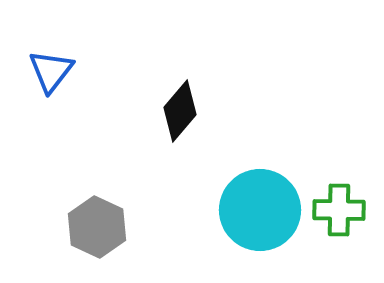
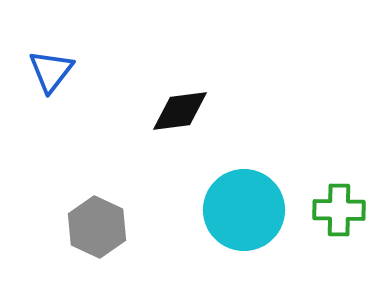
black diamond: rotated 42 degrees clockwise
cyan circle: moved 16 px left
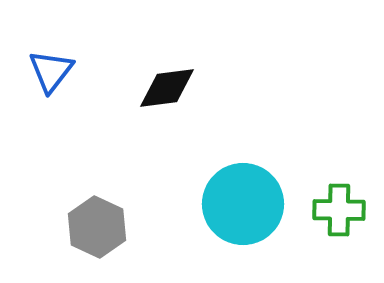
black diamond: moved 13 px left, 23 px up
cyan circle: moved 1 px left, 6 px up
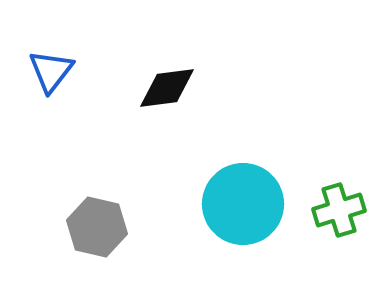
green cross: rotated 18 degrees counterclockwise
gray hexagon: rotated 12 degrees counterclockwise
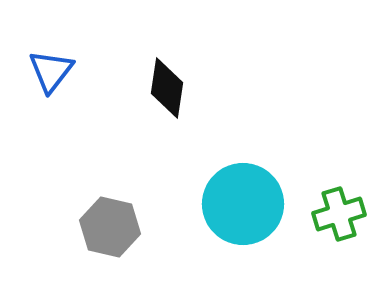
black diamond: rotated 74 degrees counterclockwise
green cross: moved 4 px down
gray hexagon: moved 13 px right
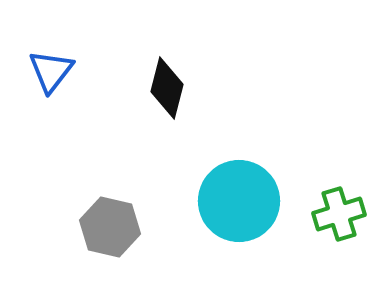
black diamond: rotated 6 degrees clockwise
cyan circle: moved 4 px left, 3 px up
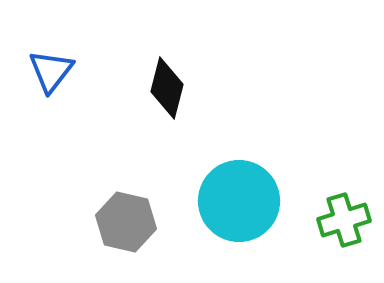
green cross: moved 5 px right, 6 px down
gray hexagon: moved 16 px right, 5 px up
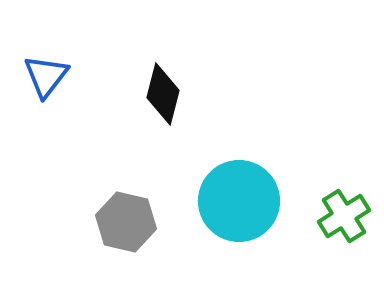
blue triangle: moved 5 px left, 5 px down
black diamond: moved 4 px left, 6 px down
green cross: moved 4 px up; rotated 15 degrees counterclockwise
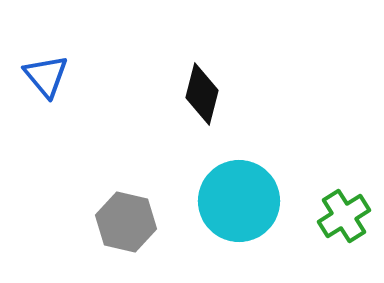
blue triangle: rotated 18 degrees counterclockwise
black diamond: moved 39 px right
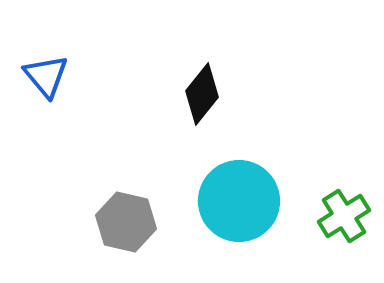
black diamond: rotated 24 degrees clockwise
